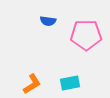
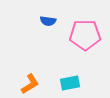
pink pentagon: moved 1 px left
orange L-shape: moved 2 px left
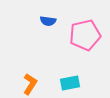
pink pentagon: rotated 12 degrees counterclockwise
orange L-shape: rotated 25 degrees counterclockwise
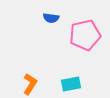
blue semicircle: moved 3 px right, 3 px up
cyan rectangle: moved 1 px right, 1 px down
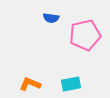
orange L-shape: rotated 100 degrees counterclockwise
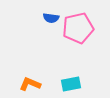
pink pentagon: moved 7 px left, 7 px up
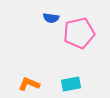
pink pentagon: moved 1 px right, 5 px down
orange L-shape: moved 1 px left
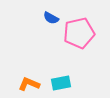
blue semicircle: rotated 21 degrees clockwise
cyan rectangle: moved 10 px left, 1 px up
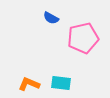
pink pentagon: moved 4 px right, 5 px down
cyan rectangle: rotated 18 degrees clockwise
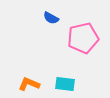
cyan rectangle: moved 4 px right, 1 px down
